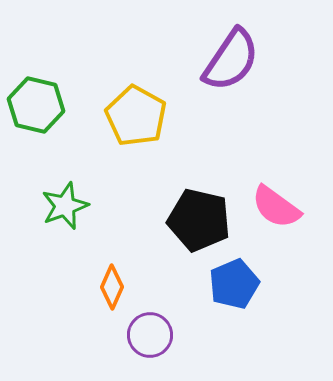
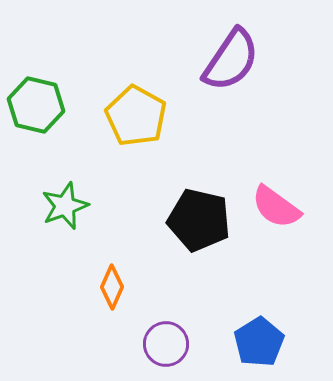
blue pentagon: moved 25 px right, 58 px down; rotated 9 degrees counterclockwise
purple circle: moved 16 px right, 9 px down
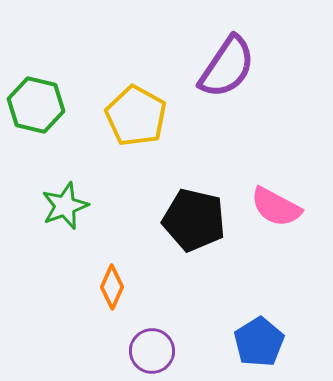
purple semicircle: moved 4 px left, 7 px down
pink semicircle: rotated 8 degrees counterclockwise
black pentagon: moved 5 px left
purple circle: moved 14 px left, 7 px down
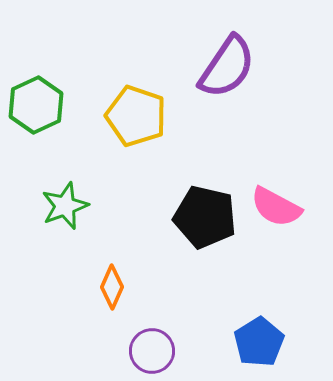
green hexagon: rotated 22 degrees clockwise
yellow pentagon: rotated 10 degrees counterclockwise
black pentagon: moved 11 px right, 3 px up
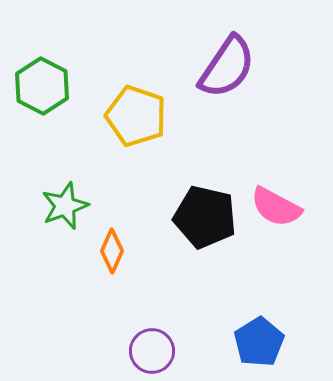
green hexagon: moved 6 px right, 19 px up; rotated 8 degrees counterclockwise
orange diamond: moved 36 px up
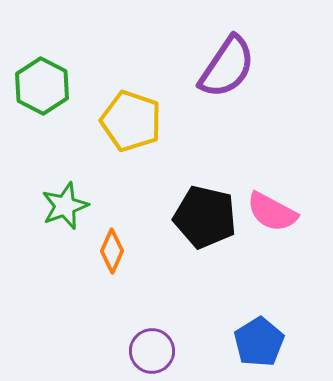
yellow pentagon: moved 5 px left, 5 px down
pink semicircle: moved 4 px left, 5 px down
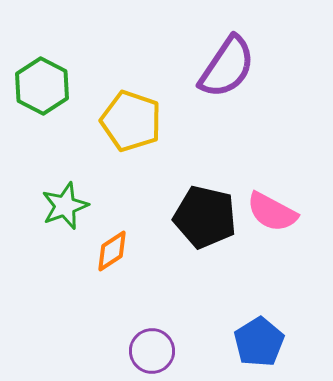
orange diamond: rotated 33 degrees clockwise
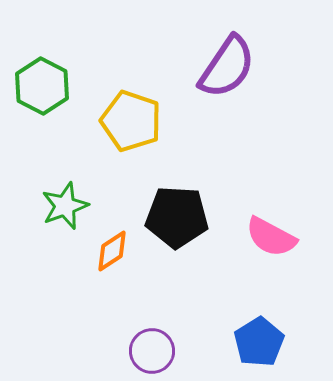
pink semicircle: moved 1 px left, 25 px down
black pentagon: moved 28 px left; rotated 10 degrees counterclockwise
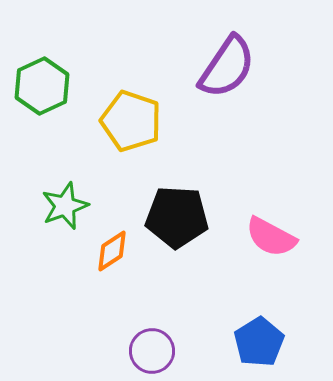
green hexagon: rotated 8 degrees clockwise
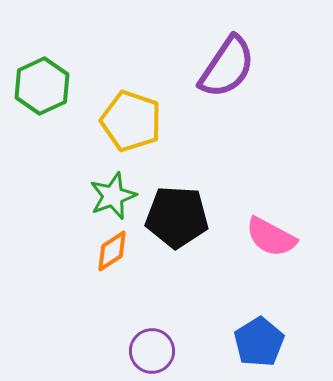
green star: moved 48 px right, 10 px up
